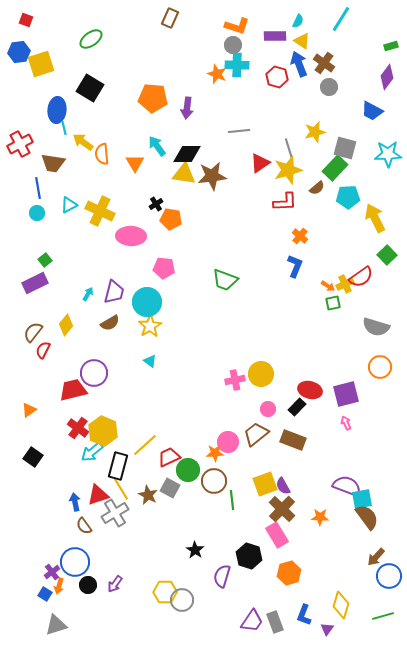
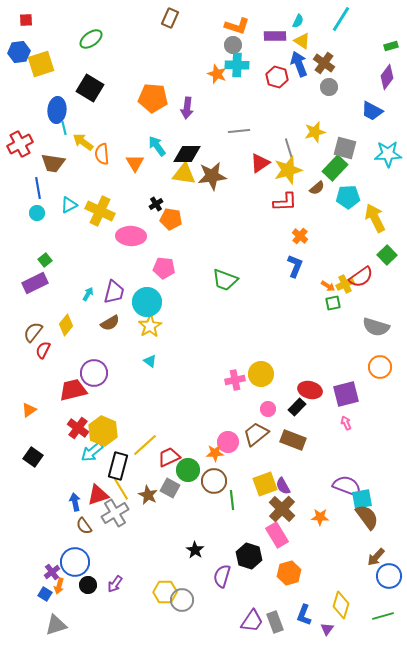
red square at (26, 20): rotated 24 degrees counterclockwise
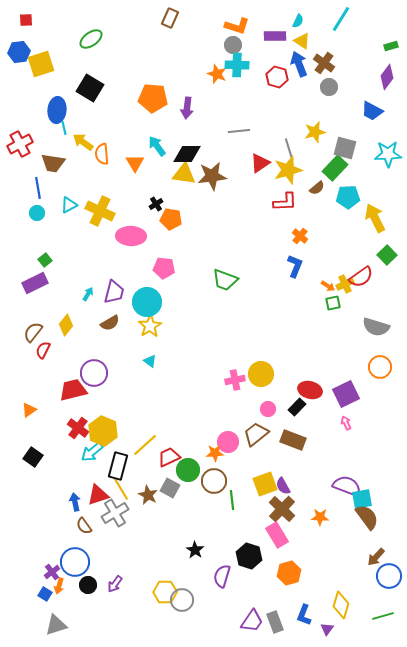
purple square at (346, 394): rotated 12 degrees counterclockwise
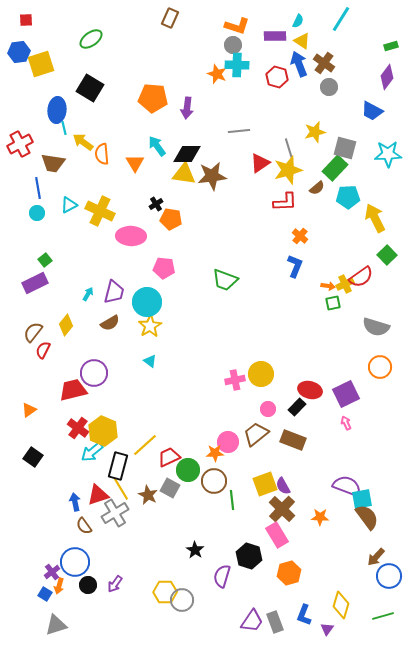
orange arrow at (328, 286): rotated 24 degrees counterclockwise
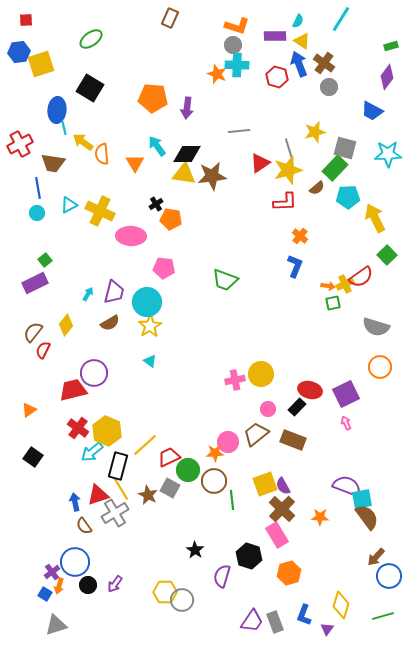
yellow hexagon at (103, 431): moved 4 px right
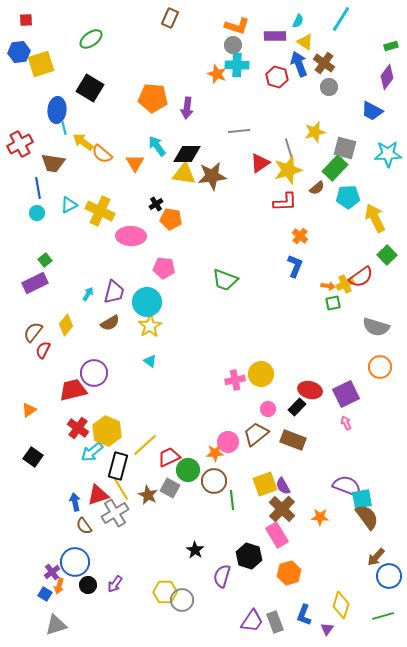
yellow triangle at (302, 41): moved 3 px right, 1 px down
orange semicircle at (102, 154): rotated 45 degrees counterclockwise
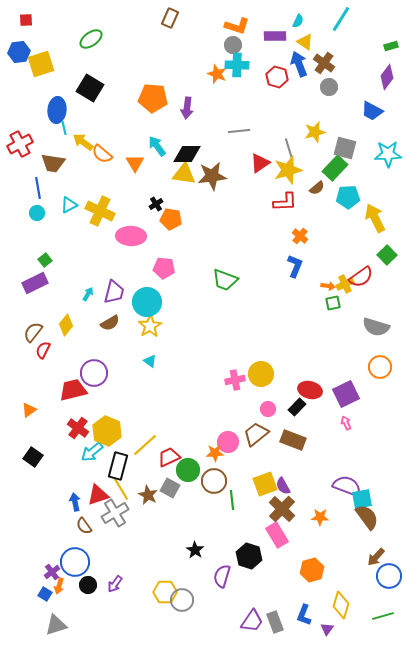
orange hexagon at (289, 573): moved 23 px right, 3 px up
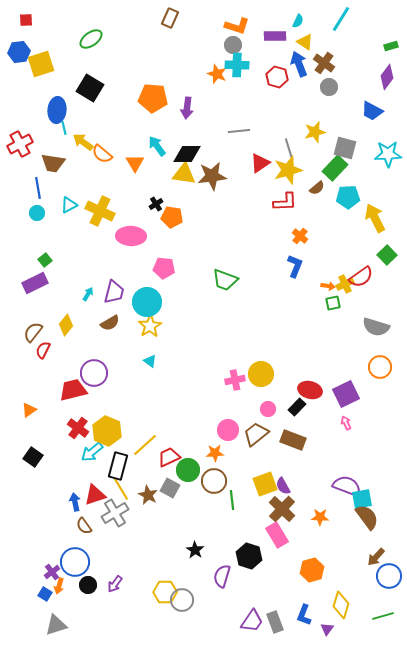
orange pentagon at (171, 219): moved 1 px right, 2 px up
pink circle at (228, 442): moved 12 px up
red triangle at (98, 495): moved 3 px left
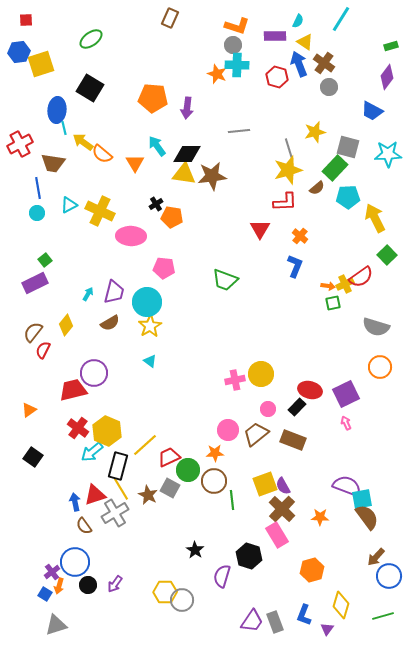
gray square at (345, 148): moved 3 px right, 1 px up
red triangle at (260, 163): moved 66 px down; rotated 25 degrees counterclockwise
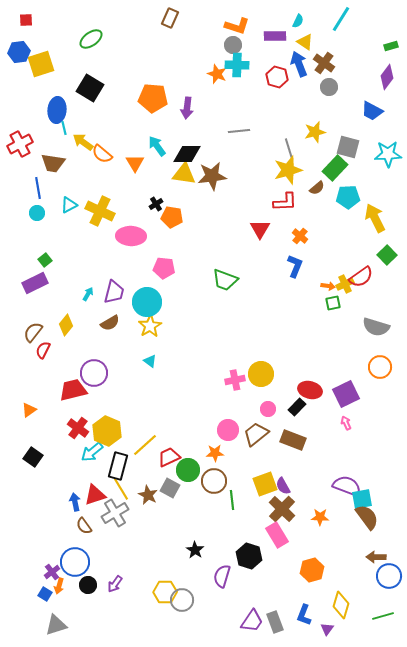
brown arrow at (376, 557): rotated 48 degrees clockwise
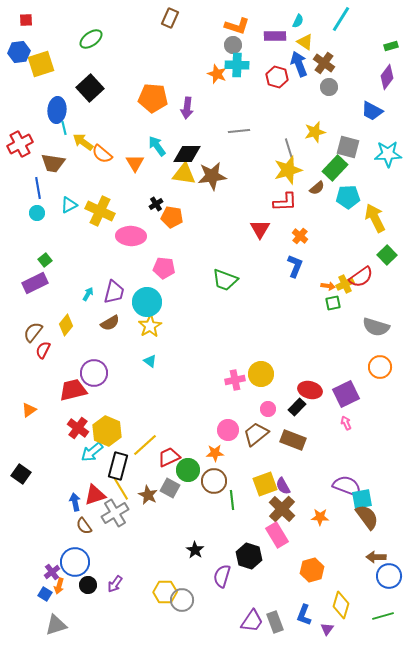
black square at (90, 88): rotated 16 degrees clockwise
black square at (33, 457): moved 12 px left, 17 px down
